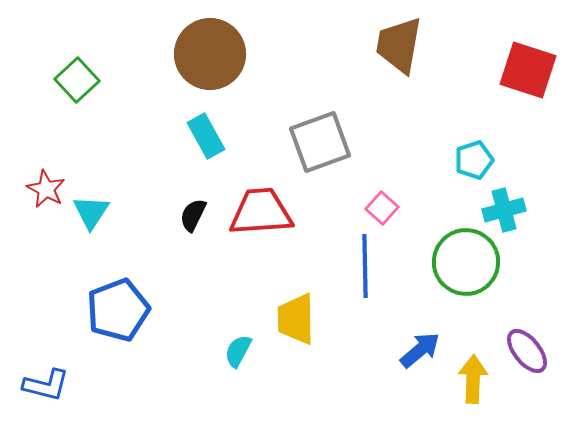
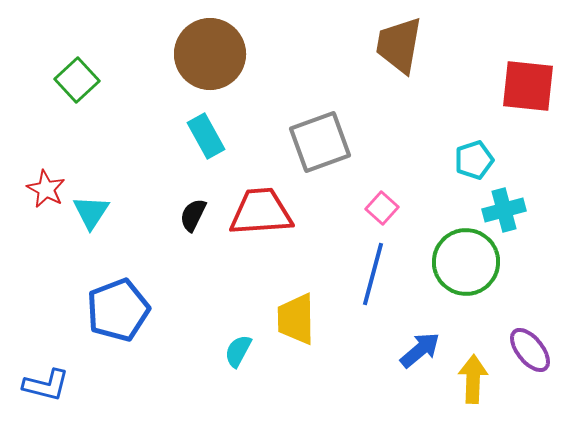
red square: moved 16 px down; rotated 12 degrees counterclockwise
blue line: moved 8 px right, 8 px down; rotated 16 degrees clockwise
purple ellipse: moved 3 px right, 1 px up
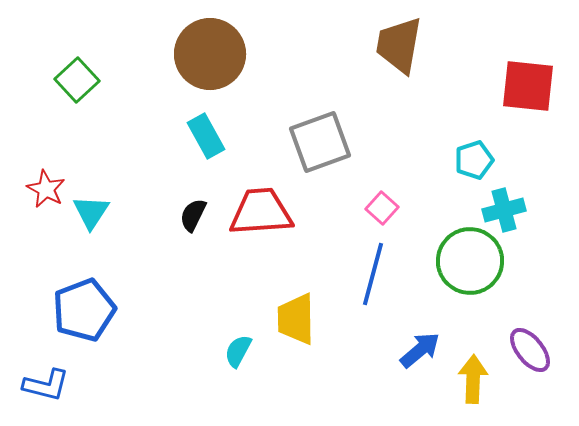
green circle: moved 4 px right, 1 px up
blue pentagon: moved 34 px left
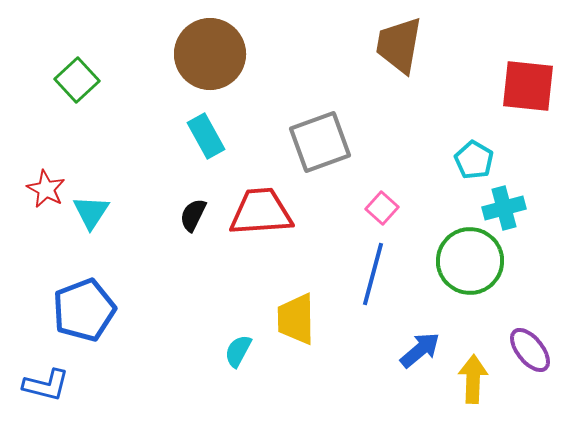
cyan pentagon: rotated 24 degrees counterclockwise
cyan cross: moved 2 px up
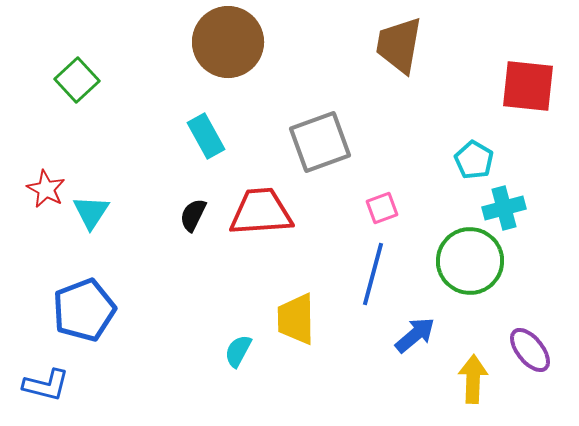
brown circle: moved 18 px right, 12 px up
pink square: rotated 28 degrees clockwise
blue arrow: moved 5 px left, 15 px up
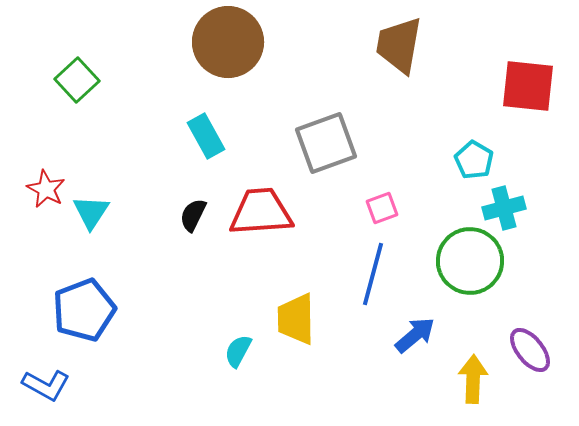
gray square: moved 6 px right, 1 px down
blue L-shape: rotated 15 degrees clockwise
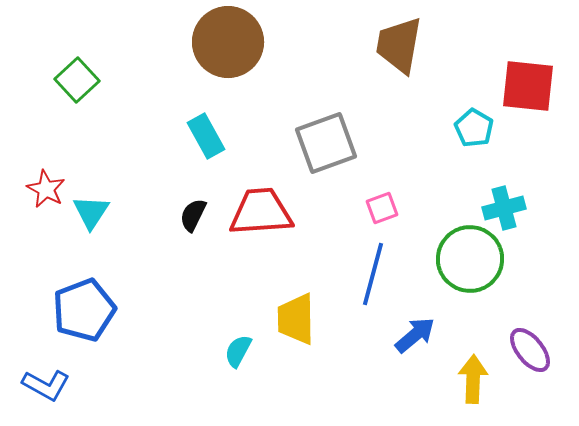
cyan pentagon: moved 32 px up
green circle: moved 2 px up
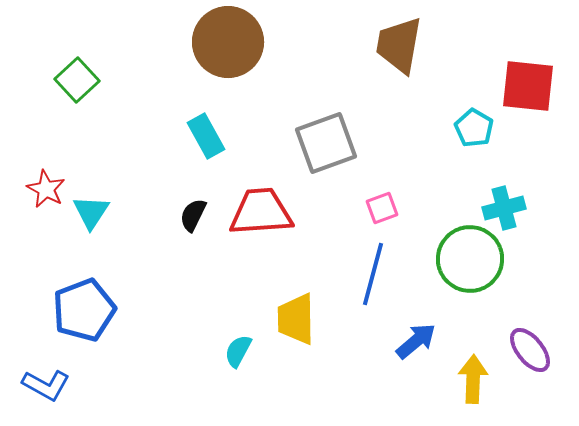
blue arrow: moved 1 px right, 6 px down
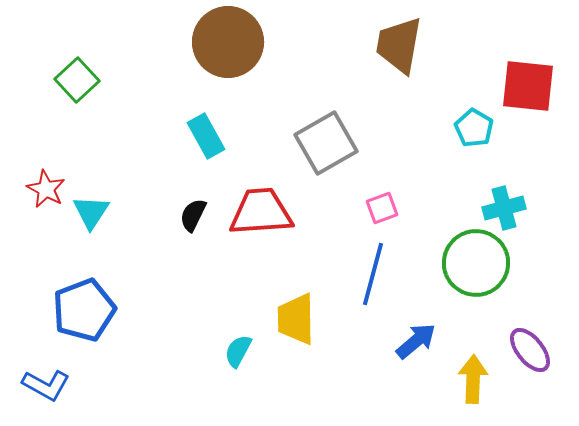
gray square: rotated 10 degrees counterclockwise
green circle: moved 6 px right, 4 px down
